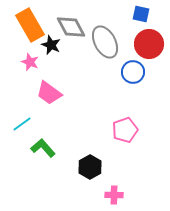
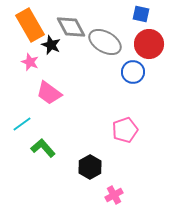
gray ellipse: rotated 32 degrees counterclockwise
pink cross: rotated 30 degrees counterclockwise
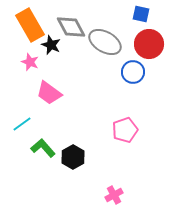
black hexagon: moved 17 px left, 10 px up
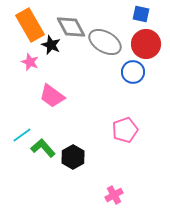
red circle: moved 3 px left
pink trapezoid: moved 3 px right, 3 px down
cyan line: moved 11 px down
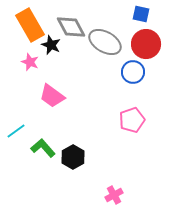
pink pentagon: moved 7 px right, 10 px up
cyan line: moved 6 px left, 4 px up
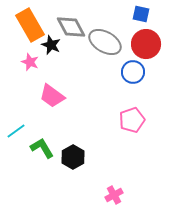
green L-shape: moved 1 px left; rotated 10 degrees clockwise
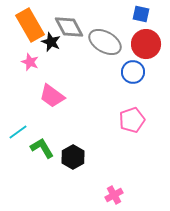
gray diamond: moved 2 px left
black star: moved 3 px up
cyan line: moved 2 px right, 1 px down
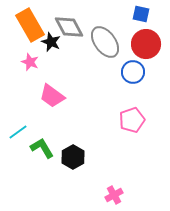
gray ellipse: rotated 24 degrees clockwise
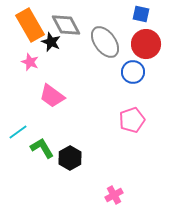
gray diamond: moved 3 px left, 2 px up
black hexagon: moved 3 px left, 1 px down
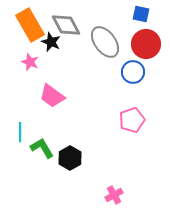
cyan line: moved 2 px right; rotated 54 degrees counterclockwise
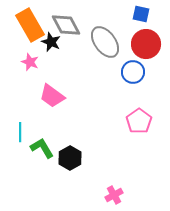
pink pentagon: moved 7 px right, 1 px down; rotated 15 degrees counterclockwise
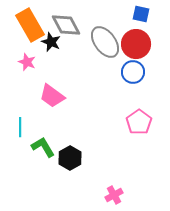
red circle: moved 10 px left
pink star: moved 3 px left
pink pentagon: moved 1 px down
cyan line: moved 5 px up
green L-shape: moved 1 px right, 1 px up
